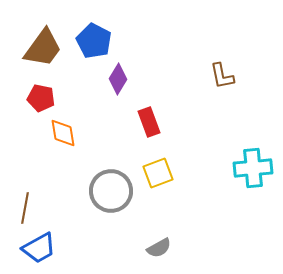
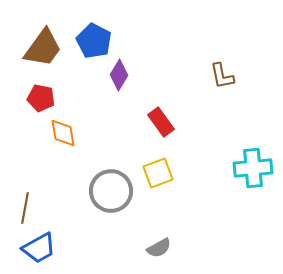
purple diamond: moved 1 px right, 4 px up
red rectangle: moved 12 px right; rotated 16 degrees counterclockwise
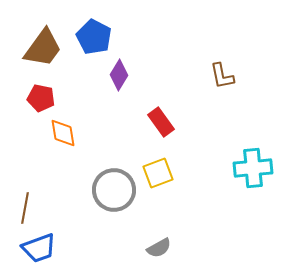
blue pentagon: moved 4 px up
gray circle: moved 3 px right, 1 px up
blue trapezoid: rotated 9 degrees clockwise
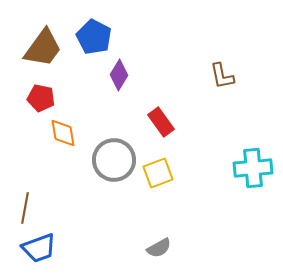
gray circle: moved 30 px up
